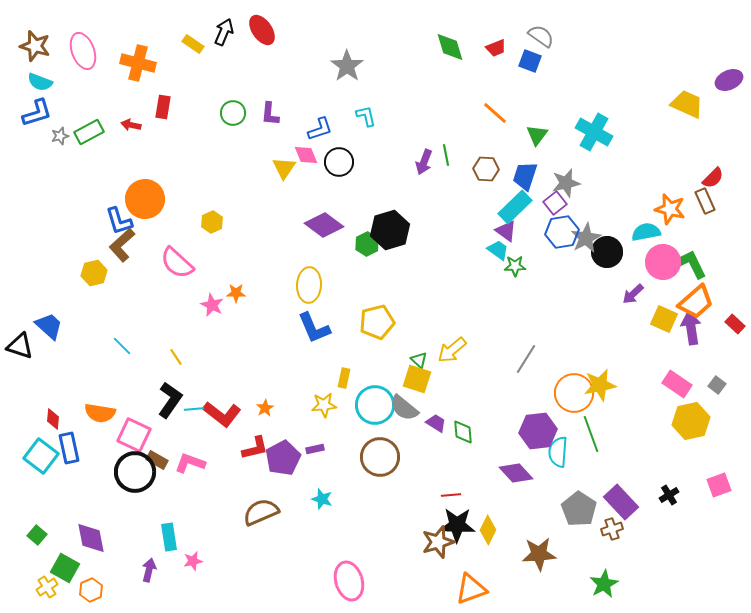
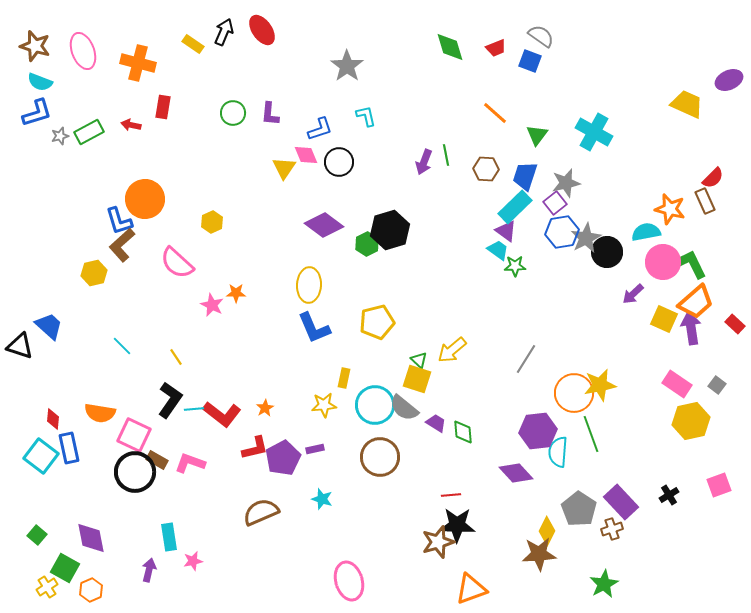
yellow diamond at (488, 530): moved 59 px right, 1 px down
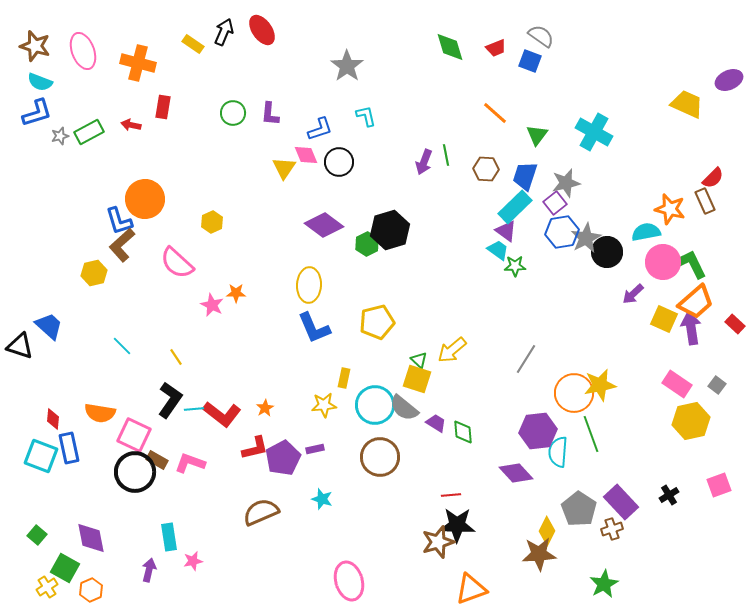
cyan square at (41, 456): rotated 16 degrees counterclockwise
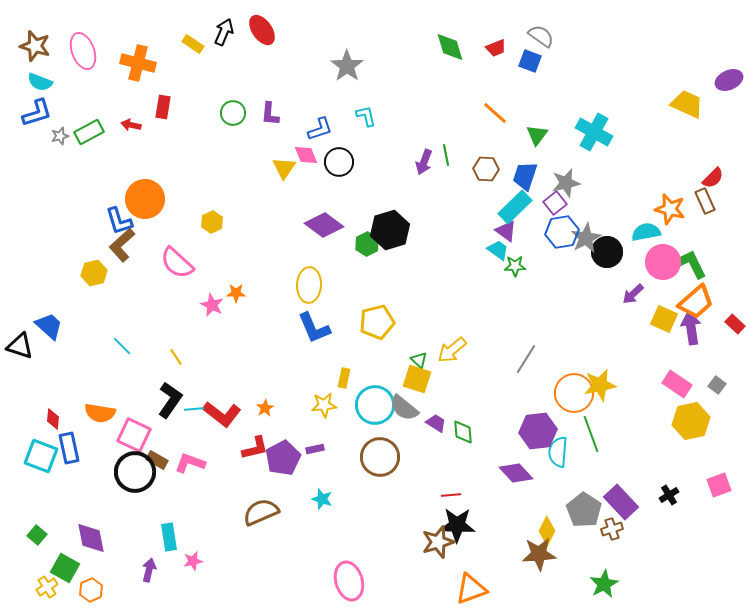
gray pentagon at (579, 509): moved 5 px right, 1 px down
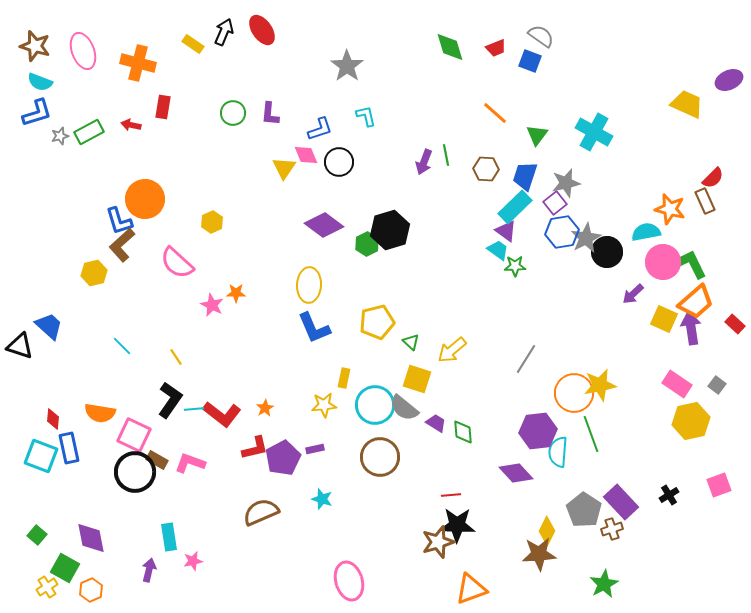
green triangle at (419, 360): moved 8 px left, 18 px up
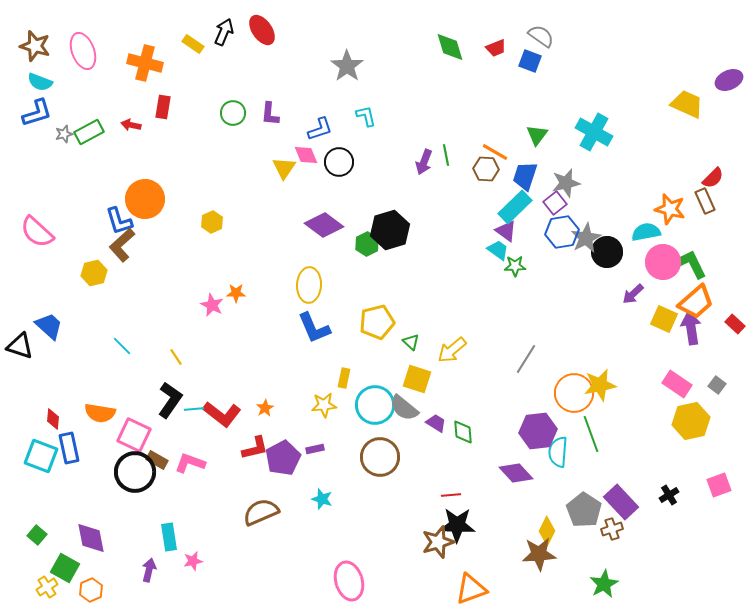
orange cross at (138, 63): moved 7 px right
orange line at (495, 113): moved 39 px down; rotated 12 degrees counterclockwise
gray star at (60, 136): moved 4 px right, 2 px up
pink semicircle at (177, 263): moved 140 px left, 31 px up
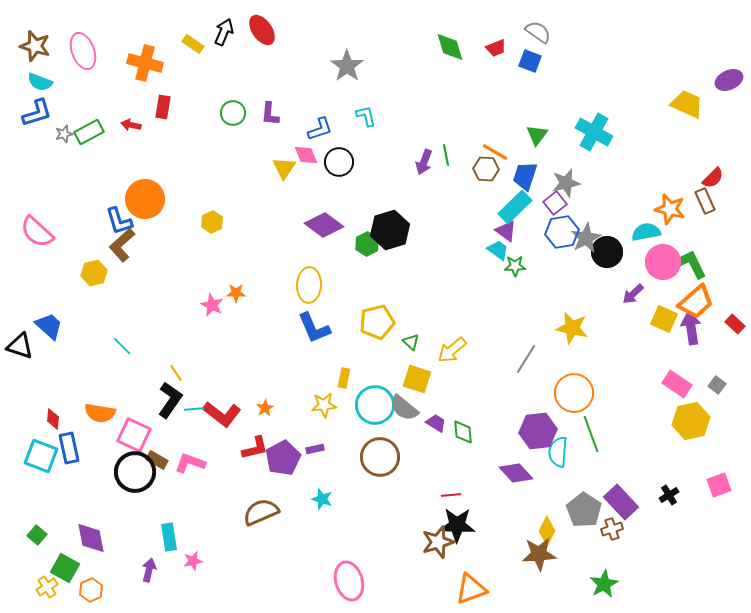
gray semicircle at (541, 36): moved 3 px left, 4 px up
yellow line at (176, 357): moved 16 px down
yellow star at (600, 385): moved 28 px left, 57 px up; rotated 24 degrees clockwise
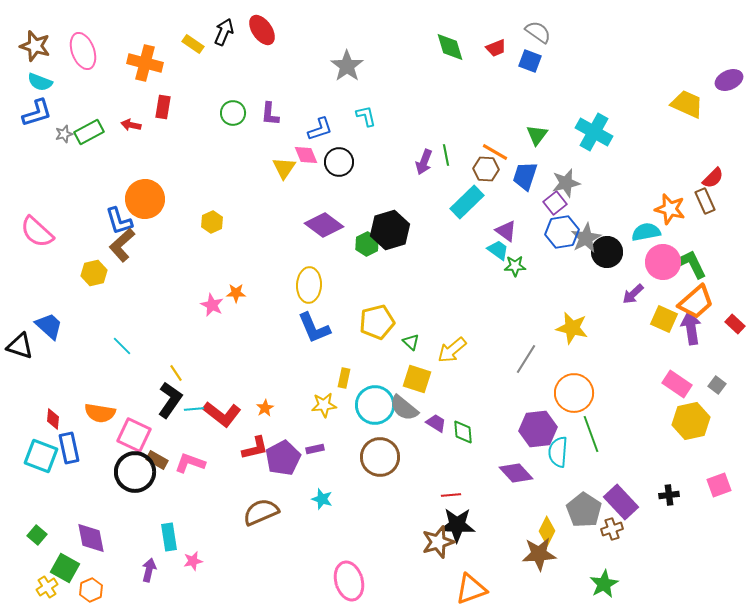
cyan rectangle at (515, 207): moved 48 px left, 5 px up
purple hexagon at (538, 431): moved 2 px up
black cross at (669, 495): rotated 24 degrees clockwise
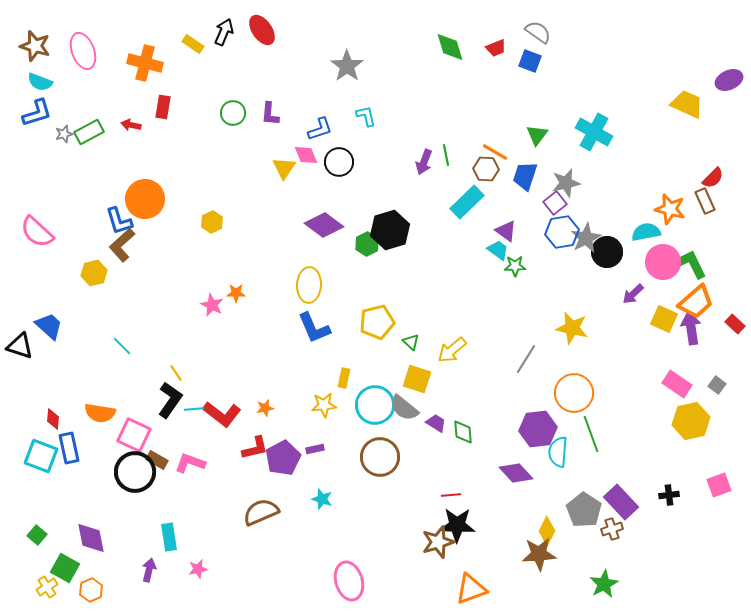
orange star at (265, 408): rotated 18 degrees clockwise
pink star at (193, 561): moved 5 px right, 8 px down
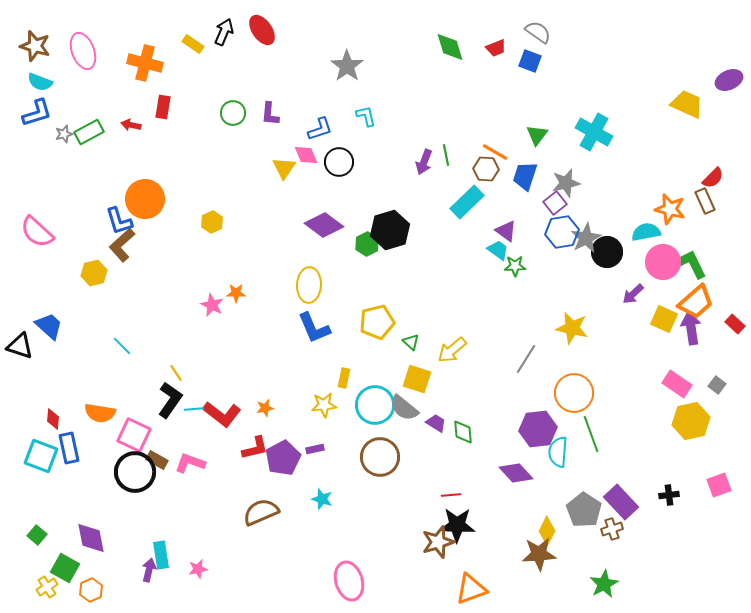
cyan rectangle at (169, 537): moved 8 px left, 18 px down
